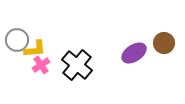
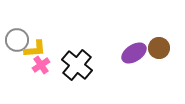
brown circle: moved 5 px left, 5 px down
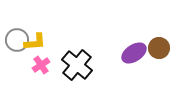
yellow L-shape: moved 7 px up
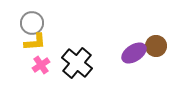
gray circle: moved 15 px right, 17 px up
brown circle: moved 3 px left, 2 px up
black cross: moved 2 px up
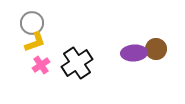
yellow L-shape: rotated 15 degrees counterclockwise
brown circle: moved 3 px down
purple ellipse: rotated 30 degrees clockwise
black cross: rotated 16 degrees clockwise
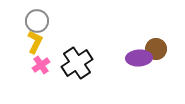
gray circle: moved 5 px right, 2 px up
yellow L-shape: rotated 45 degrees counterclockwise
purple ellipse: moved 5 px right, 5 px down
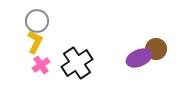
purple ellipse: rotated 20 degrees counterclockwise
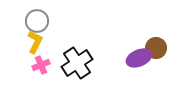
brown circle: moved 1 px up
pink cross: rotated 12 degrees clockwise
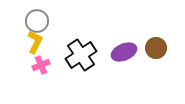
purple ellipse: moved 15 px left, 6 px up
black cross: moved 4 px right, 8 px up
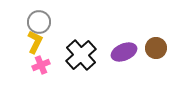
gray circle: moved 2 px right, 1 px down
black cross: rotated 8 degrees counterclockwise
